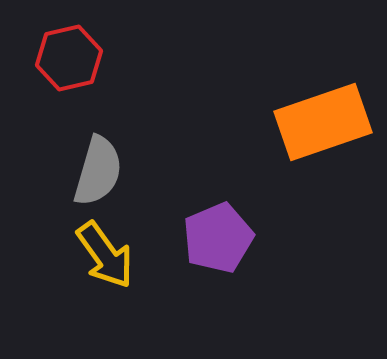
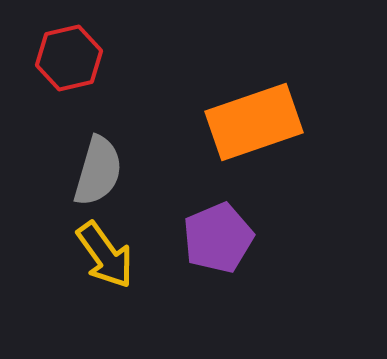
orange rectangle: moved 69 px left
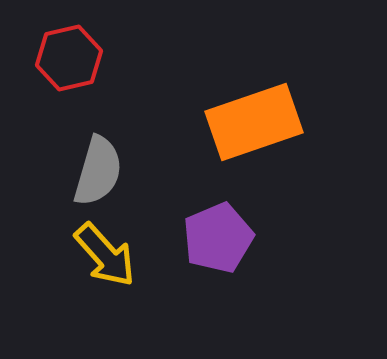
yellow arrow: rotated 6 degrees counterclockwise
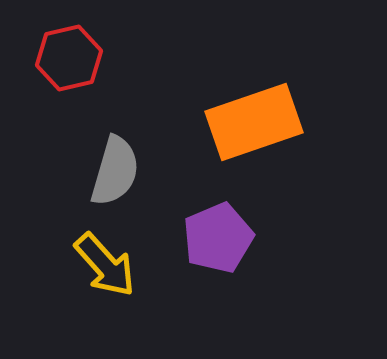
gray semicircle: moved 17 px right
yellow arrow: moved 10 px down
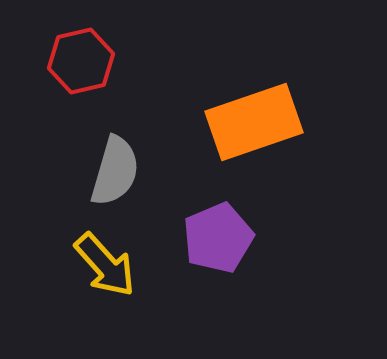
red hexagon: moved 12 px right, 3 px down
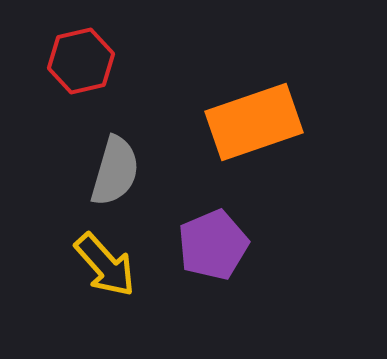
purple pentagon: moved 5 px left, 7 px down
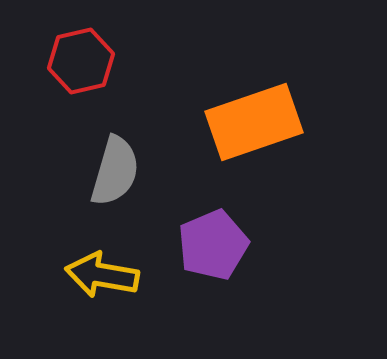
yellow arrow: moved 3 px left, 10 px down; rotated 142 degrees clockwise
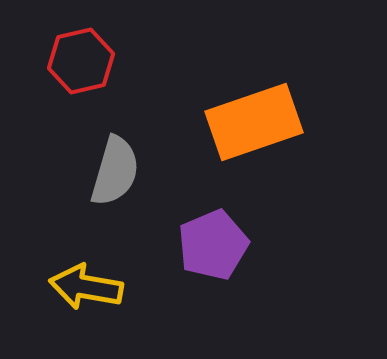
yellow arrow: moved 16 px left, 12 px down
